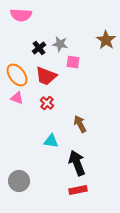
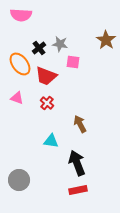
orange ellipse: moved 3 px right, 11 px up
gray circle: moved 1 px up
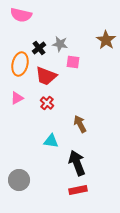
pink semicircle: rotated 10 degrees clockwise
orange ellipse: rotated 50 degrees clockwise
pink triangle: rotated 48 degrees counterclockwise
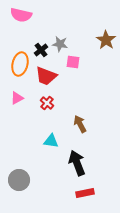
black cross: moved 2 px right, 2 px down
red rectangle: moved 7 px right, 3 px down
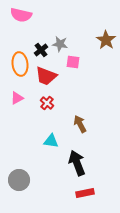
orange ellipse: rotated 20 degrees counterclockwise
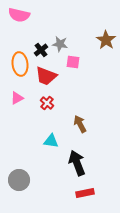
pink semicircle: moved 2 px left
